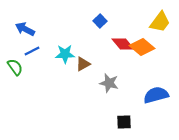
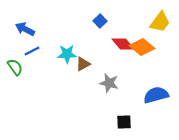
cyan star: moved 2 px right
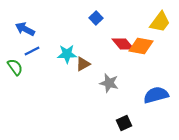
blue square: moved 4 px left, 3 px up
orange diamond: moved 1 px left, 1 px up; rotated 30 degrees counterclockwise
black square: moved 1 px down; rotated 21 degrees counterclockwise
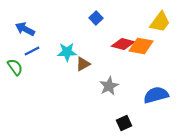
red diamond: rotated 35 degrees counterclockwise
cyan star: moved 2 px up
gray star: moved 3 px down; rotated 30 degrees clockwise
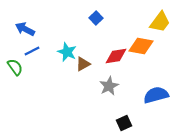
red diamond: moved 7 px left, 12 px down; rotated 25 degrees counterclockwise
cyan star: rotated 24 degrees clockwise
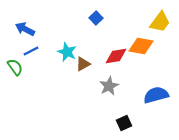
blue line: moved 1 px left
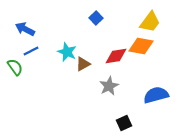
yellow trapezoid: moved 10 px left
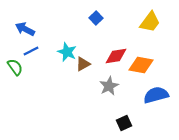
orange diamond: moved 19 px down
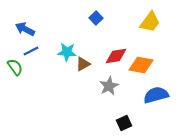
cyan star: rotated 18 degrees counterclockwise
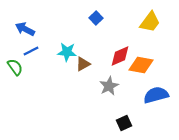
red diamond: moved 4 px right; rotated 15 degrees counterclockwise
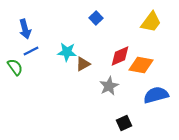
yellow trapezoid: moved 1 px right
blue arrow: rotated 132 degrees counterclockwise
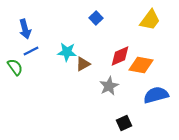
yellow trapezoid: moved 1 px left, 2 px up
